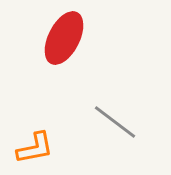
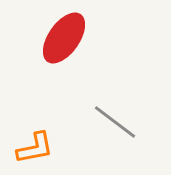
red ellipse: rotated 8 degrees clockwise
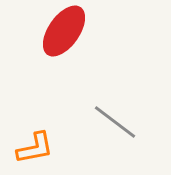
red ellipse: moved 7 px up
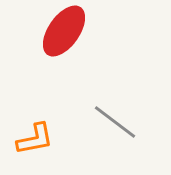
orange L-shape: moved 9 px up
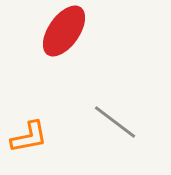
orange L-shape: moved 6 px left, 2 px up
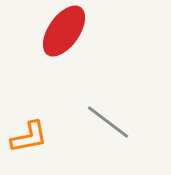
gray line: moved 7 px left
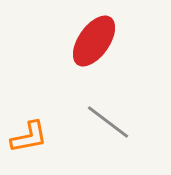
red ellipse: moved 30 px right, 10 px down
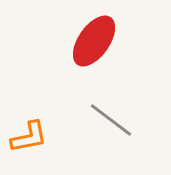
gray line: moved 3 px right, 2 px up
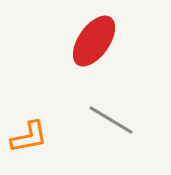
gray line: rotated 6 degrees counterclockwise
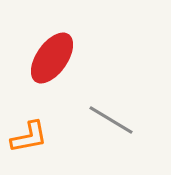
red ellipse: moved 42 px left, 17 px down
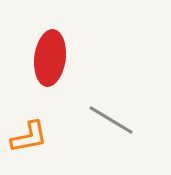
red ellipse: moved 2 px left; rotated 28 degrees counterclockwise
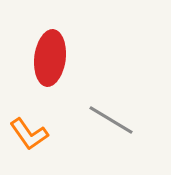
orange L-shape: moved 3 px up; rotated 66 degrees clockwise
